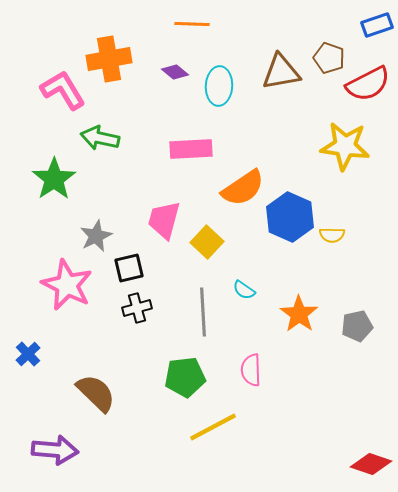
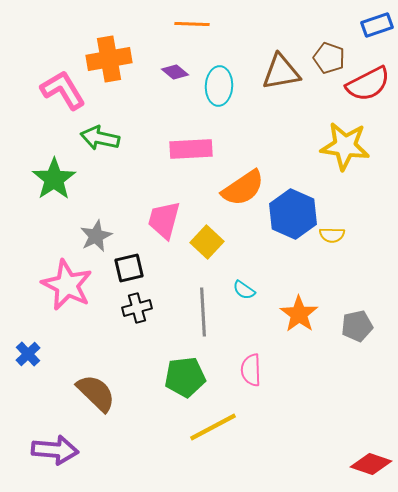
blue hexagon: moved 3 px right, 3 px up
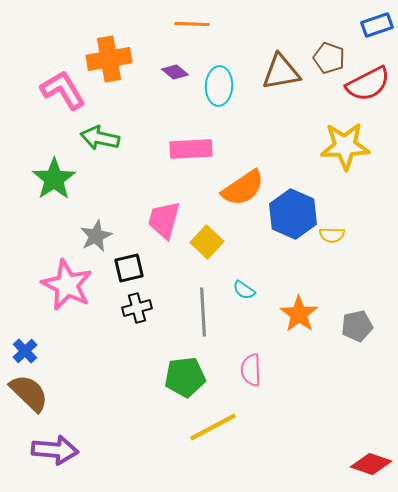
yellow star: rotated 9 degrees counterclockwise
blue cross: moved 3 px left, 3 px up
brown semicircle: moved 67 px left
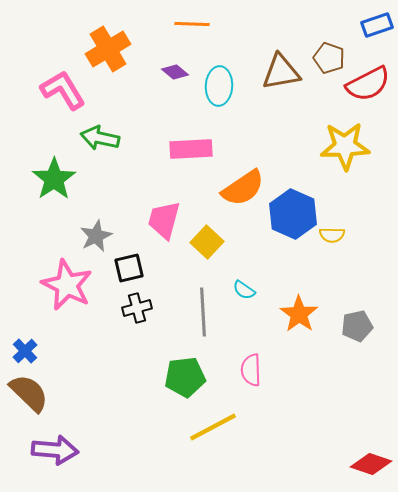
orange cross: moved 1 px left, 10 px up; rotated 21 degrees counterclockwise
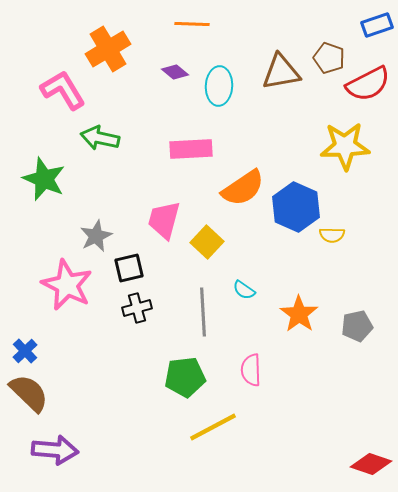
green star: moved 10 px left; rotated 15 degrees counterclockwise
blue hexagon: moved 3 px right, 7 px up
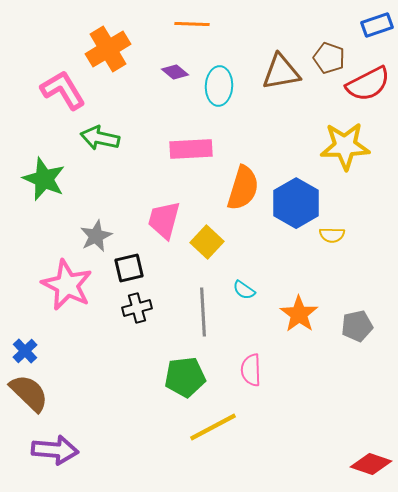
orange semicircle: rotated 39 degrees counterclockwise
blue hexagon: moved 4 px up; rotated 6 degrees clockwise
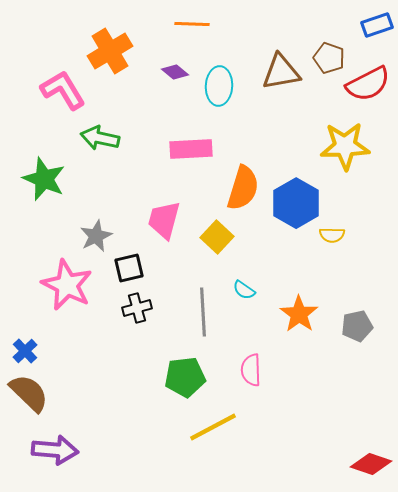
orange cross: moved 2 px right, 2 px down
yellow square: moved 10 px right, 5 px up
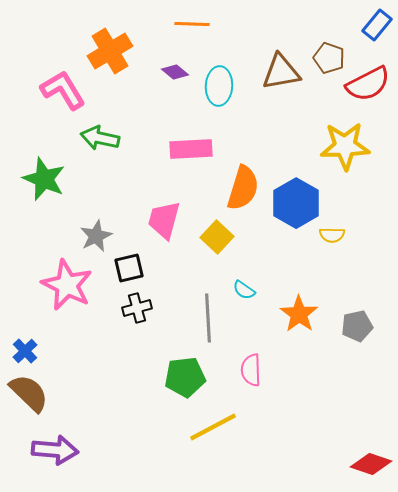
blue rectangle: rotated 32 degrees counterclockwise
gray line: moved 5 px right, 6 px down
